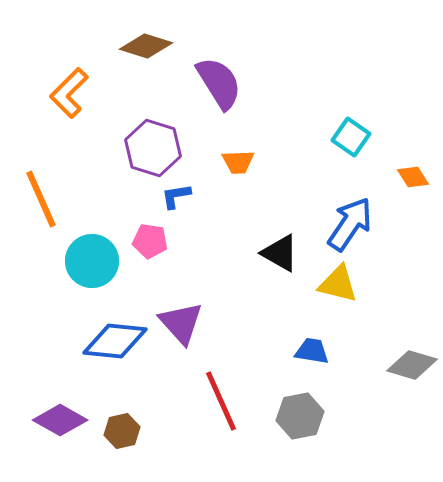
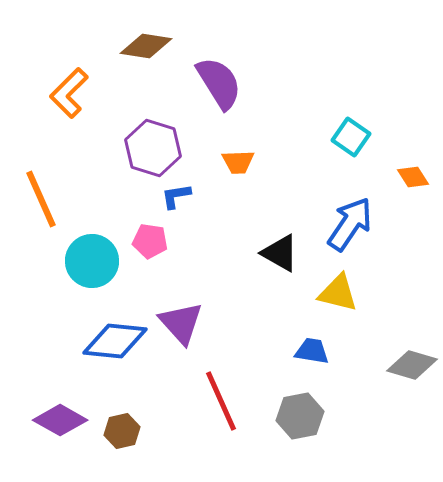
brown diamond: rotated 9 degrees counterclockwise
yellow triangle: moved 9 px down
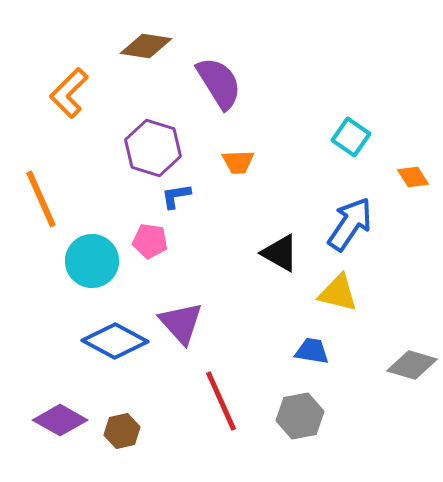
blue diamond: rotated 22 degrees clockwise
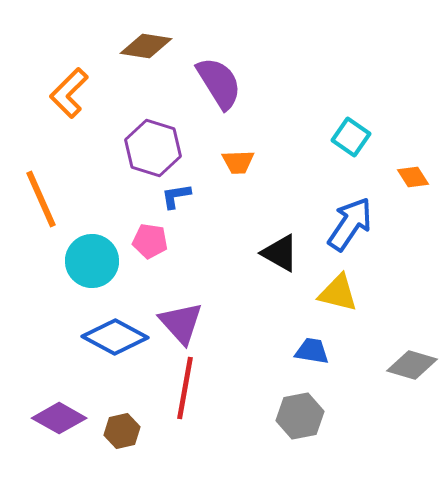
blue diamond: moved 4 px up
red line: moved 36 px left, 13 px up; rotated 34 degrees clockwise
purple diamond: moved 1 px left, 2 px up
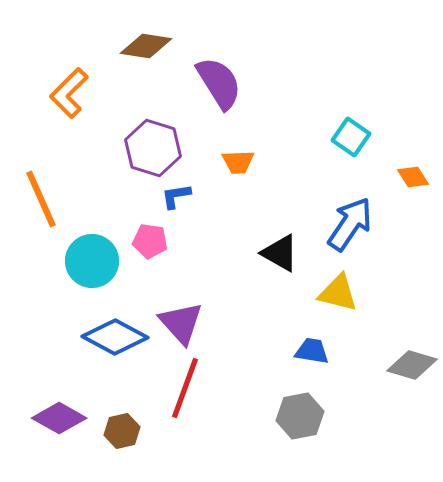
red line: rotated 10 degrees clockwise
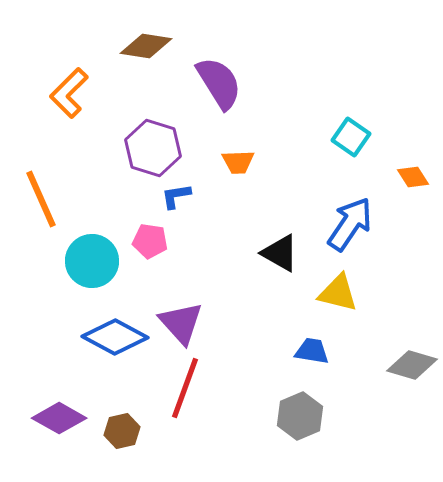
gray hexagon: rotated 12 degrees counterclockwise
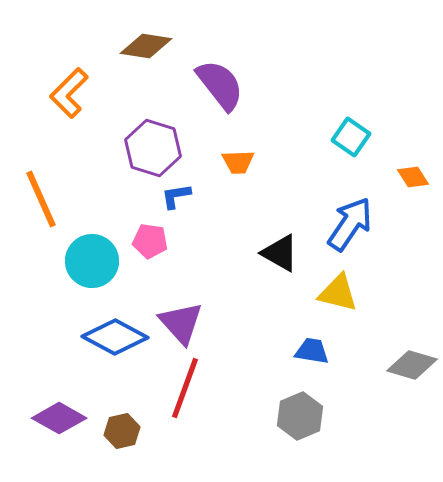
purple semicircle: moved 1 px right, 2 px down; rotated 6 degrees counterclockwise
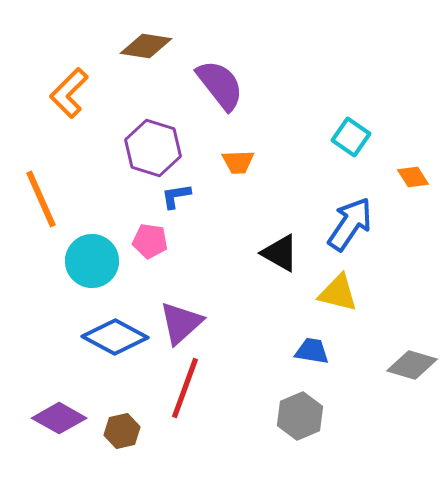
purple triangle: rotated 30 degrees clockwise
